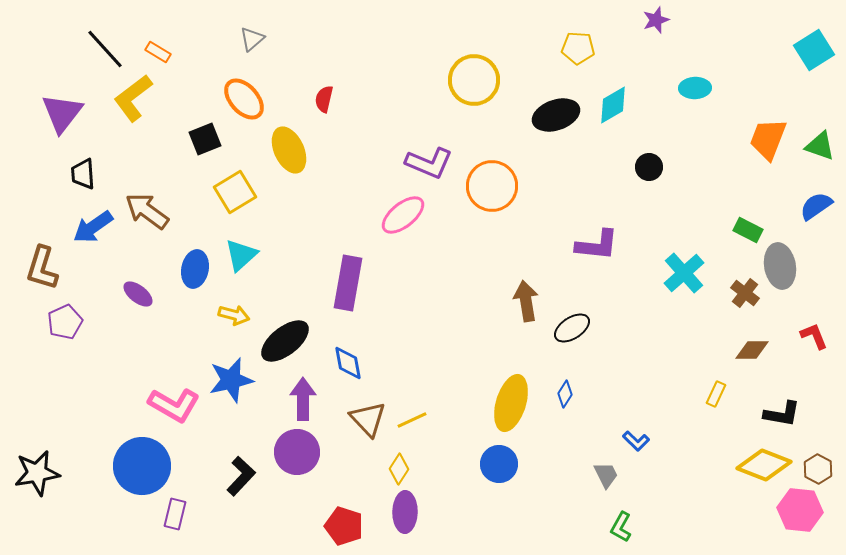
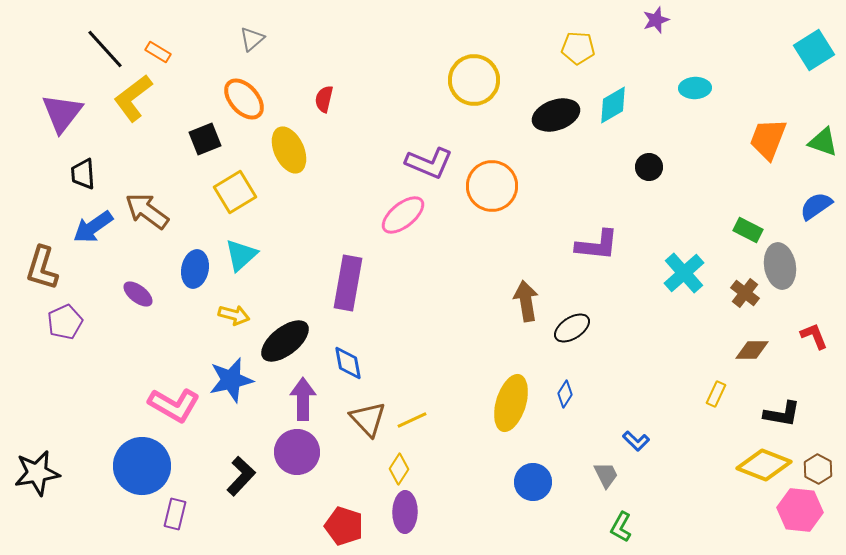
green triangle at (820, 146): moved 3 px right, 4 px up
blue circle at (499, 464): moved 34 px right, 18 px down
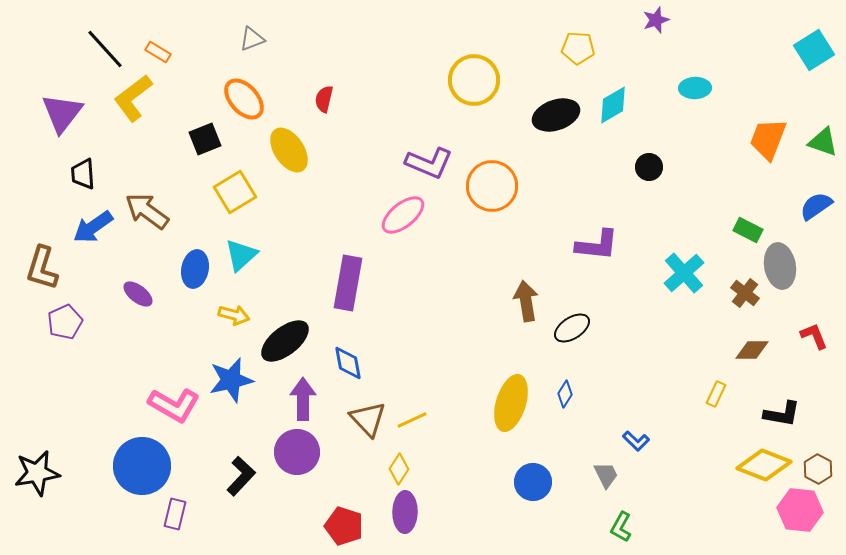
gray triangle at (252, 39): rotated 20 degrees clockwise
yellow ellipse at (289, 150): rotated 9 degrees counterclockwise
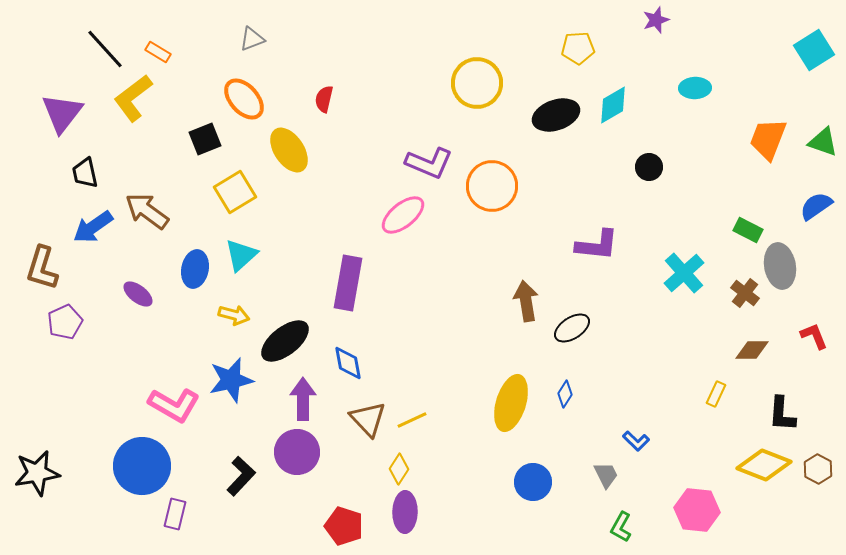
yellow pentagon at (578, 48): rotated 8 degrees counterclockwise
yellow circle at (474, 80): moved 3 px right, 3 px down
black trapezoid at (83, 174): moved 2 px right, 1 px up; rotated 8 degrees counterclockwise
black L-shape at (782, 414): rotated 84 degrees clockwise
pink hexagon at (800, 510): moved 103 px left
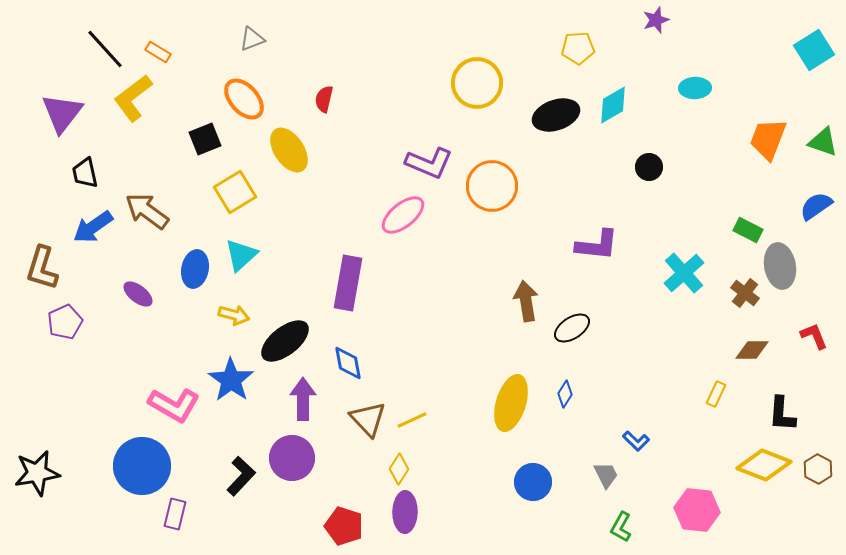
blue star at (231, 380): rotated 24 degrees counterclockwise
purple circle at (297, 452): moved 5 px left, 6 px down
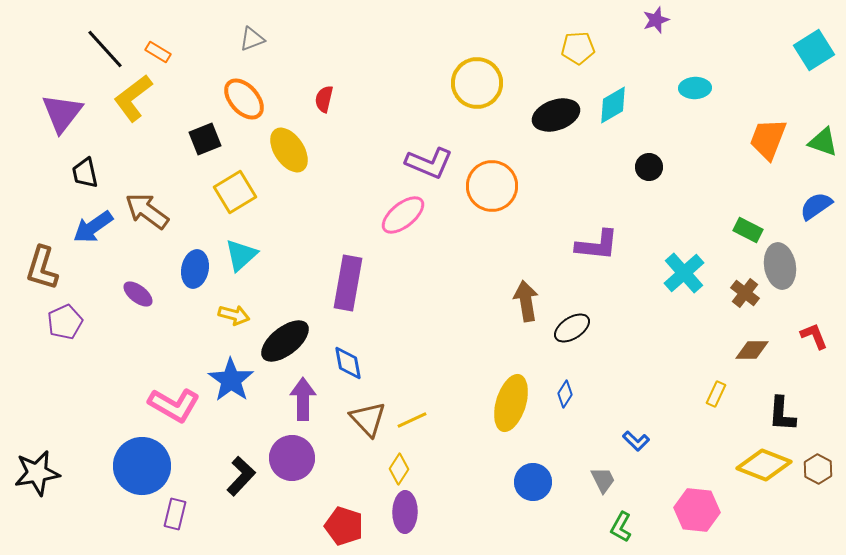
gray trapezoid at (606, 475): moved 3 px left, 5 px down
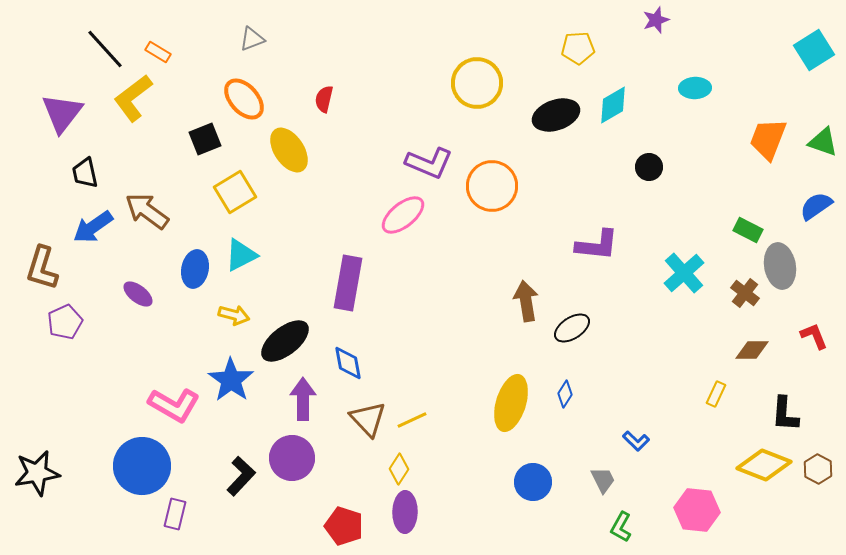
cyan triangle at (241, 255): rotated 15 degrees clockwise
black L-shape at (782, 414): moved 3 px right
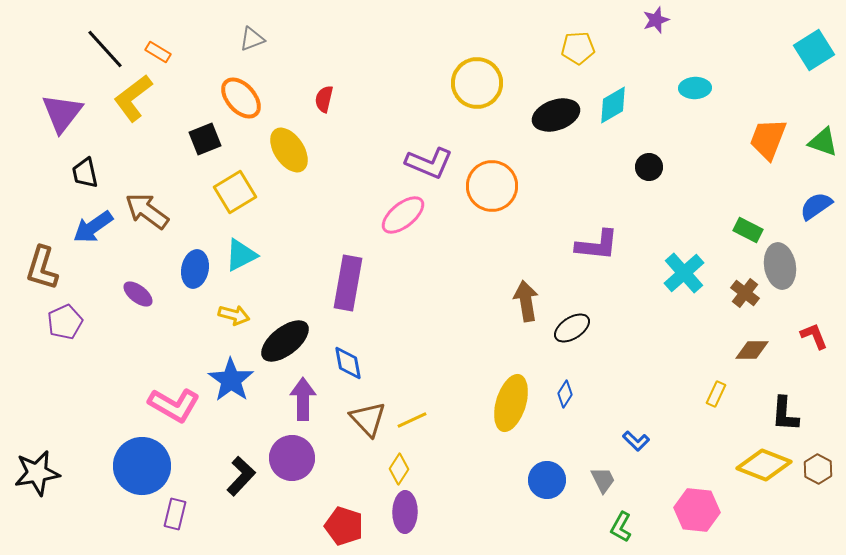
orange ellipse at (244, 99): moved 3 px left, 1 px up
blue circle at (533, 482): moved 14 px right, 2 px up
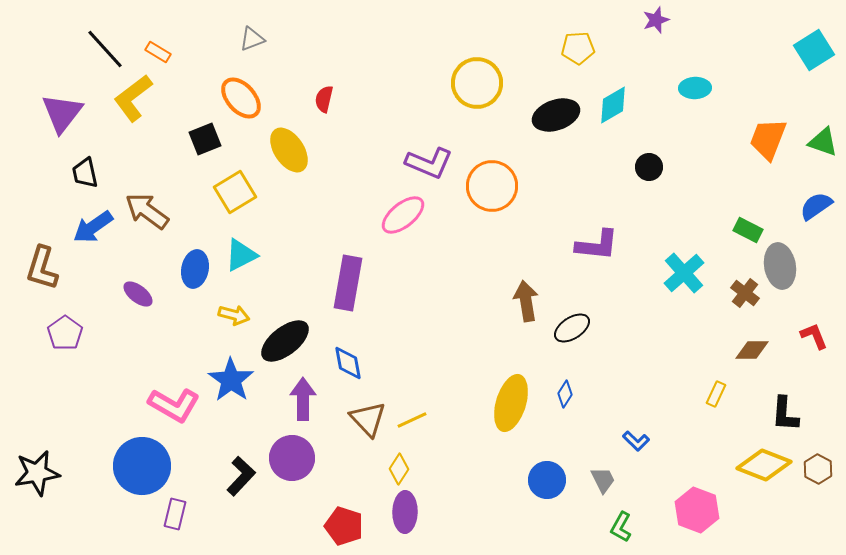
purple pentagon at (65, 322): moved 11 px down; rotated 12 degrees counterclockwise
pink hexagon at (697, 510): rotated 15 degrees clockwise
